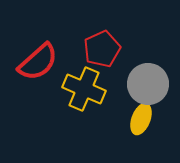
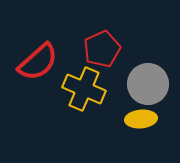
yellow ellipse: rotated 64 degrees clockwise
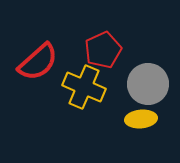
red pentagon: moved 1 px right, 1 px down
yellow cross: moved 2 px up
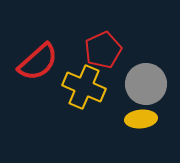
gray circle: moved 2 px left
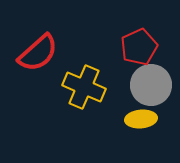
red pentagon: moved 36 px right, 3 px up
red semicircle: moved 9 px up
gray circle: moved 5 px right, 1 px down
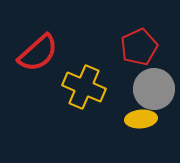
gray circle: moved 3 px right, 4 px down
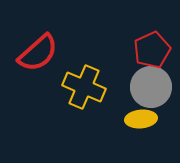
red pentagon: moved 13 px right, 3 px down
gray circle: moved 3 px left, 2 px up
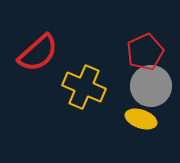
red pentagon: moved 7 px left, 2 px down
gray circle: moved 1 px up
yellow ellipse: rotated 24 degrees clockwise
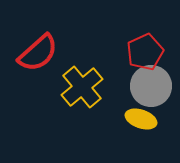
yellow cross: moved 2 px left; rotated 27 degrees clockwise
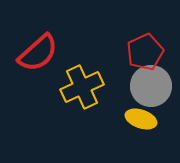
yellow cross: rotated 15 degrees clockwise
